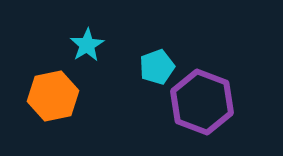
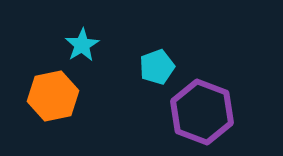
cyan star: moved 5 px left
purple hexagon: moved 10 px down
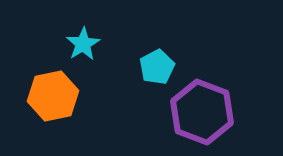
cyan star: moved 1 px right, 1 px up
cyan pentagon: rotated 8 degrees counterclockwise
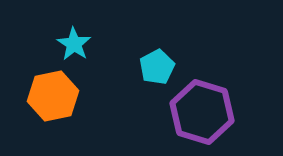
cyan star: moved 9 px left; rotated 8 degrees counterclockwise
purple hexagon: rotated 4 degrees counterclockwise
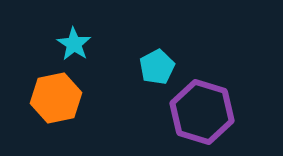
orange hexagon: moved 3 px right, 2 px down
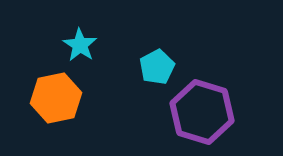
cyan star: moved 6 px right, 1 px down
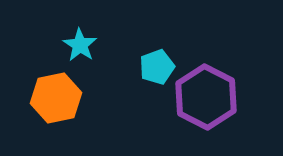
cyan pentagon: rotated 8 degrees clockwise
purple hexagon: moved 4 px right, 15 px up; rotated 10 degrees clockwise
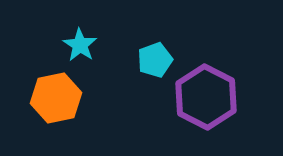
cyan pentagon: moved 2 px left, 7 px up
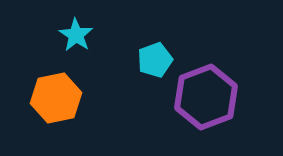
cyan star: moved 4 px left, 10 px up
purple hexagon: rotated 12 degrees clockwise
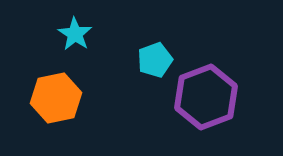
cyan star: moved 1 px left, 1 px up
